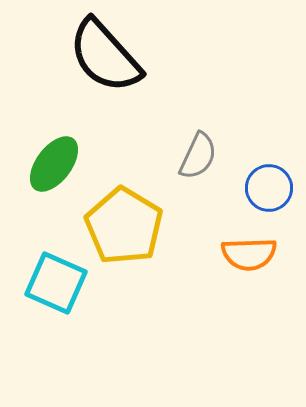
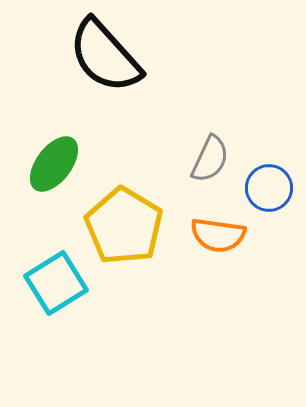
gray semicircle: moved 12 px right, 3 px down
orange semicircle: moved 31 px left, 19 px up; rotated 10 degrees clockwise
cyan square: rotated 34 degrees clockwise
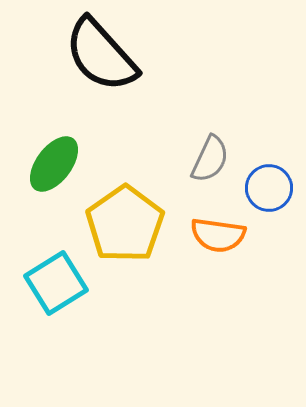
black semicircle: moved 4 px left, 1 px up
yellow pentagon: moved 1 px right, 2 px up; rotated 6 degrees clockwise
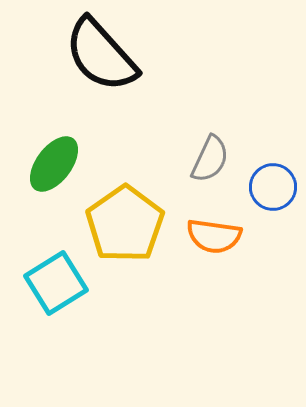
blue circle: moved 4 px right, 1 px up
orange semicircle: moved 4 px left, 1 px down
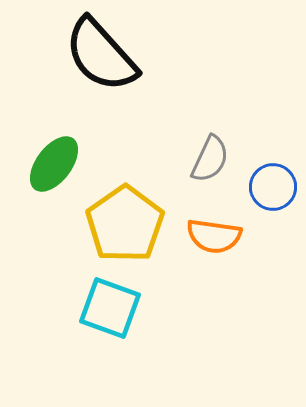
cyan square: moved 54 px right, 25 px down; rotated 38 degrees counterclockwise
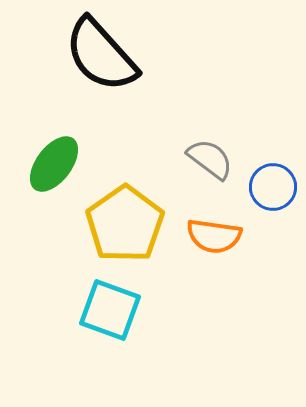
gray semicircle: rotated 78 degrees counterclockwise
cyan square: moved 2 px down
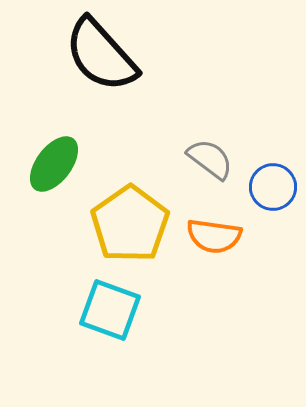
yellow pentagon: moved 5 px right
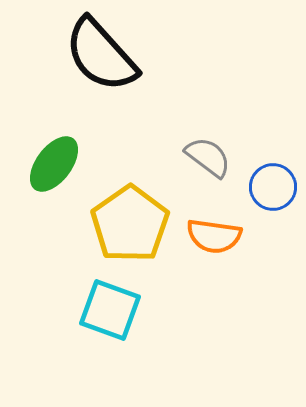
gray semicircle: moved 2 px left, 2 px up
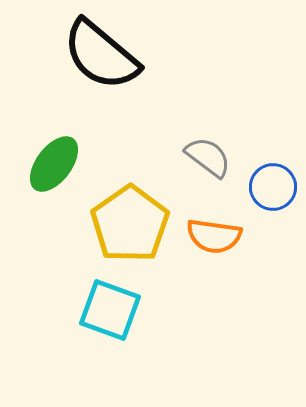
black semicircle: rotated 8 degrees counterclockwise
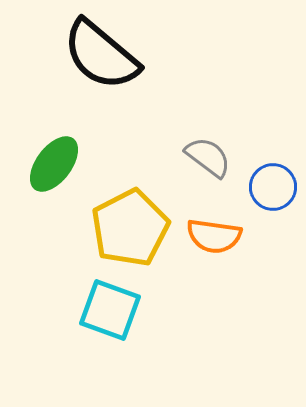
yellow pentagon: moved 4 px down; rotated 8 degrees clockwise
